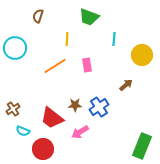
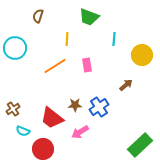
green rectangle: moved 2 px left, 1 px up; rotated 25 degrees clockwise
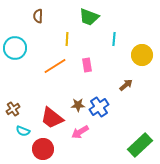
brown semicircle: rotated 16 degrees counterclockwise
brown star: moved 3 px right
